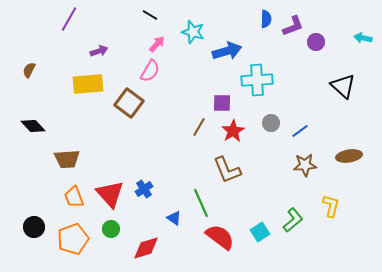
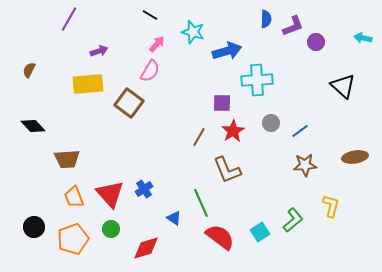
brown line: moved 10 px down
brown ellipse: moved 6 px right, 1 px down
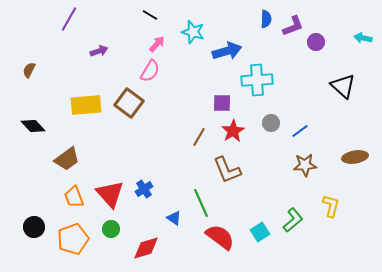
yellow rectangle: moved 2 px left, 21 px down
brown trapezoid: rotated 32 degrees counterclockwise
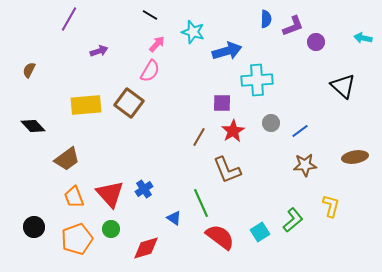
orange pentagon: moved 4 px right
